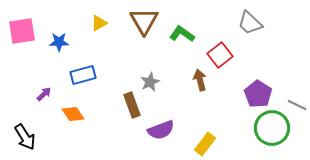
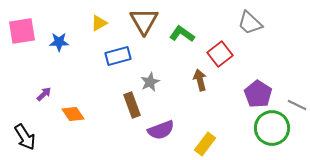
red square: moved 1 px up
blue rectangle: moved 35 px right, 19 px up
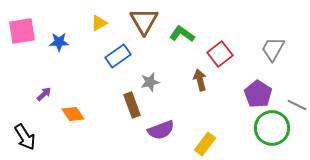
gray trapezoid: moved 23 px right, 26 px down; rotated 76 degrees clockwise
blue rectangle: rotated 20 degrees counterclockwise
gray star: rotated 12 degrees clockwise
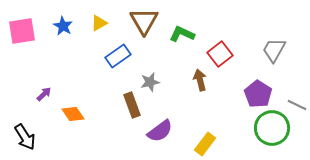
green L-shape: rotated 10 degrees counterclockwise
blue star: moved 4 px right, 16 px up; rotated 30 degrees clockwise
gray trapezoid: moved 1 px right, 1 px down
purple semicircle: moved 1 px left, 1 px down; rotated 16 degrees counterclockwise
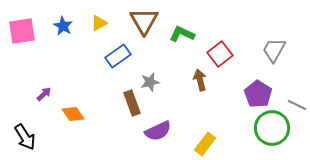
brown rectangle: moved 2 px up
purple semicircle: moved 2 px left; rotated 12 degrees clockwise
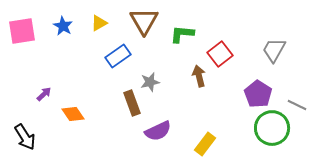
green L-shape: rotated 20 degrees counterclockwise
brown arrow: moved 1 px left, 4 px up
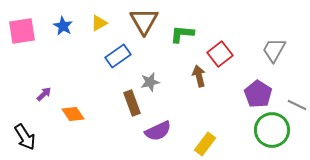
green circle: moved 2 px down
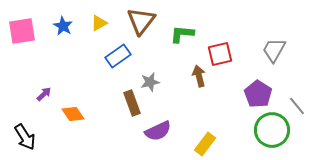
brown triangle: moved 3 px left; rotated 8 degrees clockwise
red square: rotated 25 degrees clockwise
gray line: moved 1 px down; rotated 24 degrees clockwise
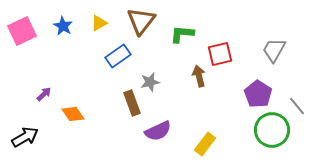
pink square: rotated 16 degrees counterclockwise
black arrow: rotated 88 degrees counterclockwise
